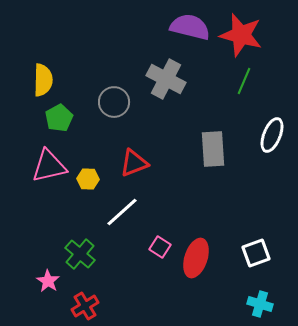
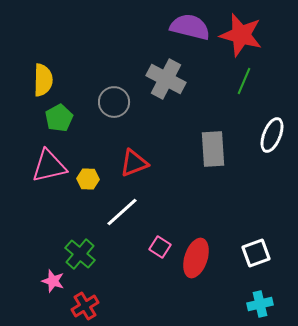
pink star: moved 5 px right; rotated 15 degrees counterclockwise
cyan cross: rotated 30 degrees counterclockwise
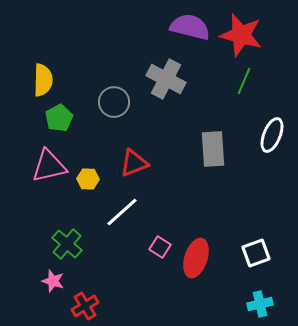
green cross: moved 13 px left, 10 px up
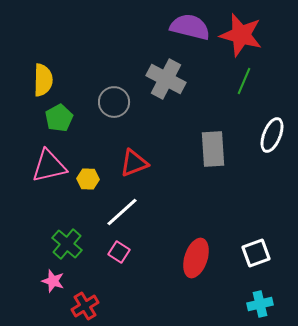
pink square: moved 41 px left, 5 px down
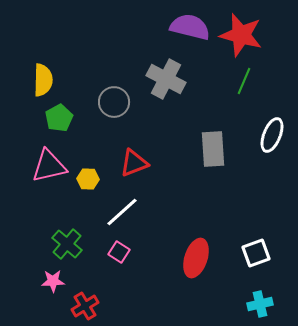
pink star: rotated 20 degrees counterclockwise
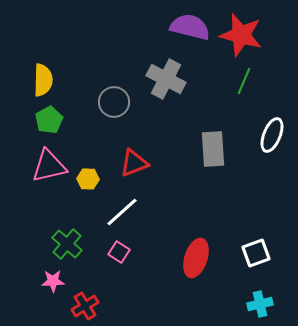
green pentagon: moved 10 px left, 2 px down
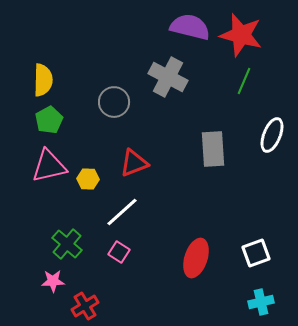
gray cross: moved 2 px right, 2 px up
cyan cross: moved 1 px right, 2 px up
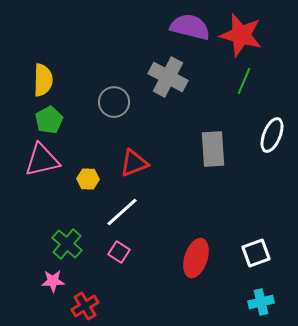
pink triangle: moved 7 px left, 6 px up
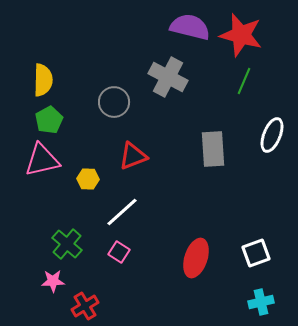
red triangle: moved 1 px left, 7 px up
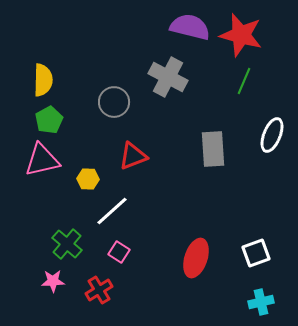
white line: moved 10 px left, 1 px up
red cross: moved 14 px right, 16 px up
